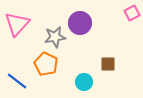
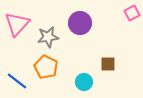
gray star: moved 7 px left
orange pentagon: moved 3 px down
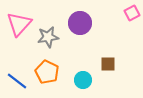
pink triangle: moved 2 px right
orange pentagon: moved 1 px right, 5 px down
cyan circle: moved 1 px left, 2 px up
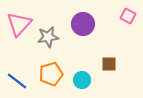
pink square: moved 4 px left, 3 px down; rotated 35 degrees counterclockwise
purple circle: moved 3 px right, 1 px down
brown square: moved 1 px right
orange pentagon: moved 4 px right, 2 px down; rotated 30 degrees clockwise
cyan circle: moved 1 px left
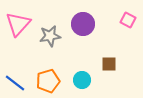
pink square: moved 4 px down
pink triangle: moved 1 px left
gray star: moved 2 px right, 1 px up
orange pentagon: moved 3 px left, 7 px down
blue line: moved 2 px left, 2 px down
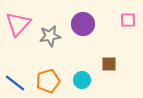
pink square: rotated 28 degrees counterclockwise
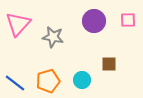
purple circle: moved 11 px right, 3 px up
gray star: moved 3 px right, 1 px down; rotated 20 degrees clockwise
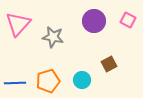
pink square: rotated 28 degrees clockwise
brown square: rotated 28 degrees counterclockwise
blue line: rotated 40 degrees counterclockwise
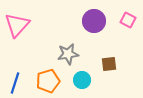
pink triangle: moved 1 px left, 1 px down
gray star: moved 15 px right, 17 px down; rotated 20 degrees counterclockwise
brown square: rotated 21 degrees clockwise
blue line: rotated 70 degrees counterclockwise
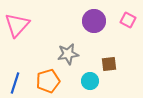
cyan circle: moved 8 px right, 1 px down
